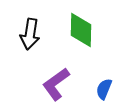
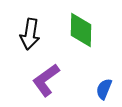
purple L-shape: moved 10 px left, 4 px up
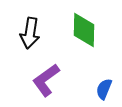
green diamond: moved 3 px right
black arrow: moved 1 px up
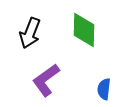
black arrow: rotated 12 degrees clockwise
blue semicircle: rotated 15 degrees counterclockwise
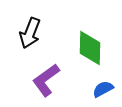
green diamond: moved 6 px right, 18 px down
blue semicircle: moved 1 px left; rotated 55 degrees clockwise
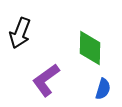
black arrow: moved 10 px left
blue semicircle: rotated 135 degrees clockwise
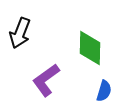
blue semicircle: moved 1 px right, 2 px down
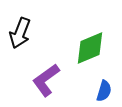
green diamond: rotated 66 degrees clockwise
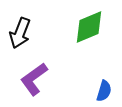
green diamond: moved 1 px left, 21 px up
purple L-shape: moved 12 px left, 1 px up
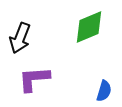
black arrow: moved 5 px down
purple L-shape: rotated 32 degrees clockwise
